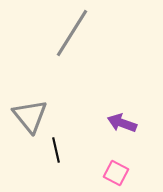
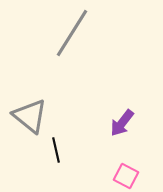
gray triangle: rotated 12 degrees counterclockwise
purple arrow: rotated 72 degrees counterclockwise
pink square: moved 10 px right, 3 px down
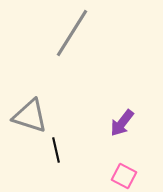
gray triangle: rotated 21 degrees counterclockwise
pink square: moved 2 px left
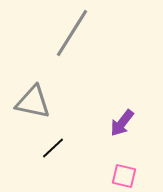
gray triangle: moved 3 px right, 14 px up; rotated 6 degrees counterclockwise
black line: moved 3 px left, 2 px up; rotated 60 degrees clockwise
pink square: rotated 15 degrees counterclockwise
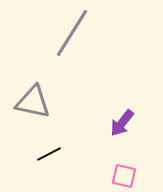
black line: moved 4 px left, 6 px down; rotated 15 degrees clockwise
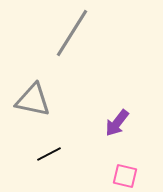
gray triangle: moved 2 px up
purple arrow: moved 5 px left
pink square: moved 1 px right
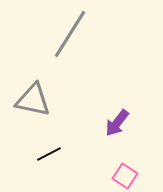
gray line: moved 2 px left, 1 px down
pink square: rotated 20 degrees clockwise
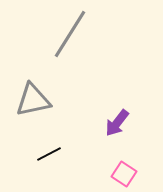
gray triangle: rotated 24 degrees counterclockwise
pink square: moved 1 px left, 2 px up
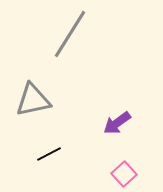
purple arrow: rotated 16 degrees clockwise
pink square: rotated 15 degrees clockwise
